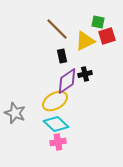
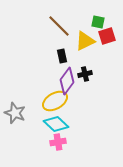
brown line: moved 2 px right, 3 px up
purple diamond: rotated 20 degrees counterclockwise
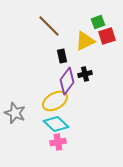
green square: rotated 32 degrees counterclockwise
brown line: moved 10 px left
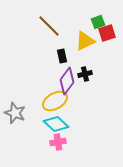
red square: moved 3 px up
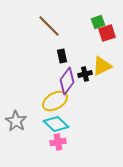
yellow triangle: moved 17 px right, 25 px down
gray star: moved 1 px right, 8 px down; rotated 10 degrees clockwise
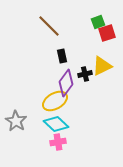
purple diamond: moved 1 px left, 2 px down
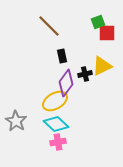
red square: rotated 18 degrees clockwise
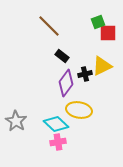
red square: moved 1 px right
black rectangle: rotated 40 degrees counterclockwise
yellow ellipse: moved 24 px right, 9 px down; rotated 40 degrees clockwise
